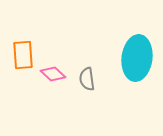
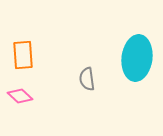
pink diamond: moved 33 px left, 22 px down
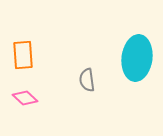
gray semicircle: moved 1 px down
pink diamond: moved 5 px right, 2 px down
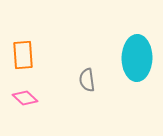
cyan ellipse: rotated 6 degrees counterclockwise
